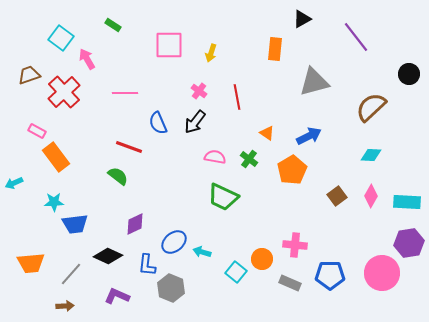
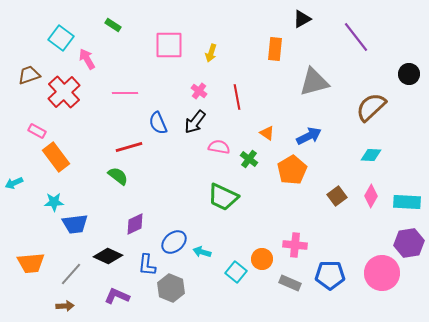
red line at (129, 147): rotated 36 degrees counterclockwise
pink semicircle at (215, 157): moved 4 px right, 10 px up
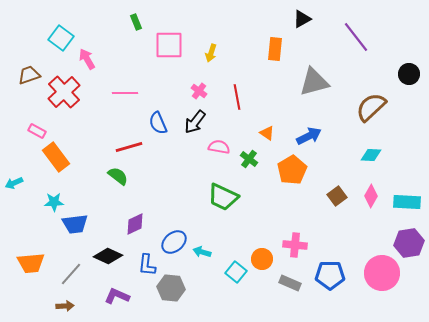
green rectangle at (113, 25): moved 23 px right, 3 px up; rotated 35 degrees clockwise
gray hexagon at (171, 288): rotated 16 degrees counterclockwise
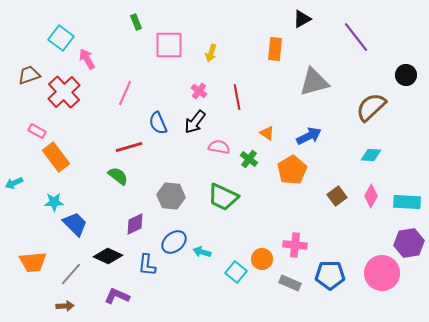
black circle at (409, 74): moved 3 px left, 1 px down
pink line at (125, 93): rotated 65 degrees counterclockwise
blue trapezoid at (75, 224): rotated 128 degrees counterclockwise
orange trapezoid at (31, 263): moved 2 px right, 1 px up
gray hexagon at (171, 288): moved 92 px up
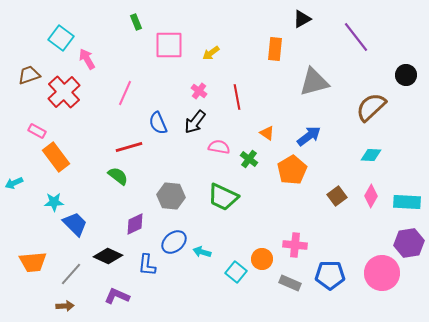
yellow arrow at (211, 53): rotated 36 degrees clockwise
blue arrow at (309, 136): rotated 10 degrees counterclockwise
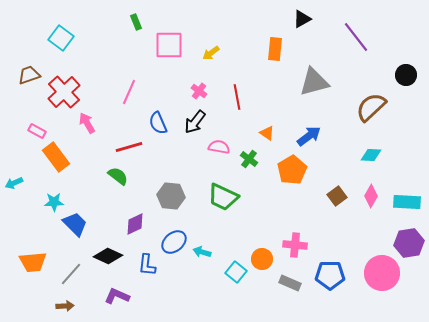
pink arrow at (87, 59): moved 64 px down
pink line at (125, 93): moved 4 px right, 1 px up
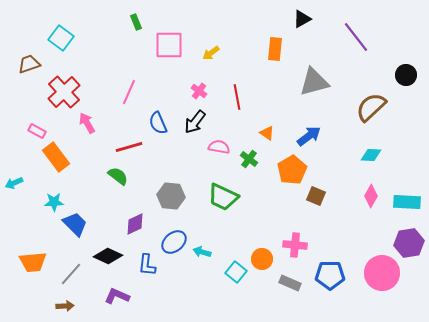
brown trapezoid at (29, 75): moved 11 px up
brown square at (337, 196): moved 21 px left; rotated 30 degrees counterclockwise
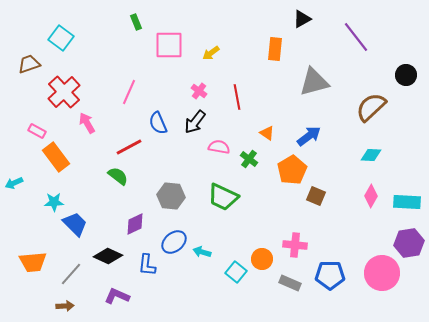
red line at (129, 147): rotated 12 degrees counterclockwise
